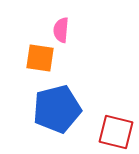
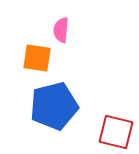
orange square: moved 3 px left
blue pentagon: moved 3 px left, 3 px up
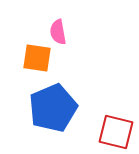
pink semicircle: moved 3 px left, 2 px down; rotated 15 degrees counterclockwise
blue pentagon: moved 1 px left, 2 px down; rotated 9 degrees counterclockwise
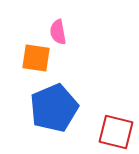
orange square: moved 1 px left
blue pentagon: moved 1 px right
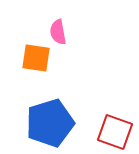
blue pentagon: moved 4 px left, 15 px down; rotated 6 degrees clockwise
red square: moved 1 px left; rotated 6 degrees clockwise
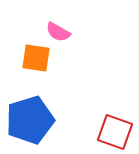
pink semicircle: rotated 50 degrees counterclockwise
blue pentagon: moved 20 px left, 3 px up
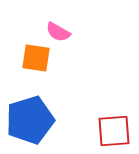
red square: moved 1 px left, 1 px up; rotated 24 degrees counterclockwise
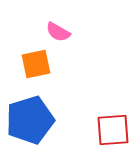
orange square: moved 6 px down; rotated 20 degrees counterclockwise
red square: moved 1 px left, 1 px up
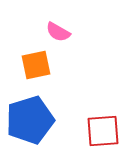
orange square: moved 1 px down
red square: moved 10 px left, 1 px down
